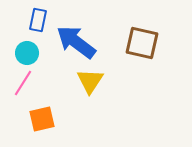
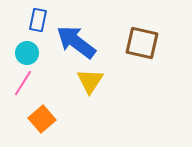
orange square: rotated 28 degrees counterclockwise
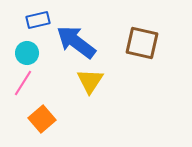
blue rectangle: rotated 65 degrees clockwise
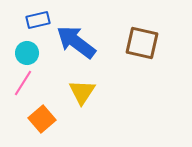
yellow triangle: moved 8 px left, 11 px down
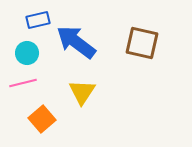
pink line: rotated 44 degrees clockwise
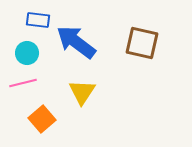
blue rectangle: rotated 20 degrees clockwise
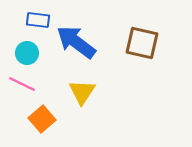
pink line: moved 1 px left, 1 px down; rotated 40 degrees clockwise
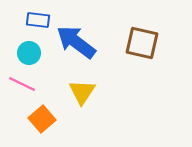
cyan circle: moved 2 px right
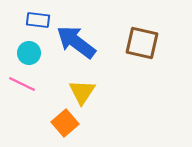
orange square: moved 23 px right, 4 px down
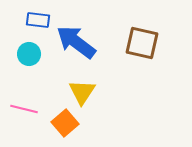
cyan circle: moved 1 px down
pink line: moved 2 px right, 25 px down; rotated 12 degrees counterclockwise
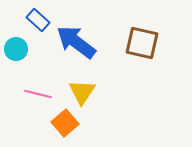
blue rectangle: rotated 35 degrees clockwise
cyan circle: moved 13 px left, 5 px up
pink line: moved 14 px right, 15 px up
